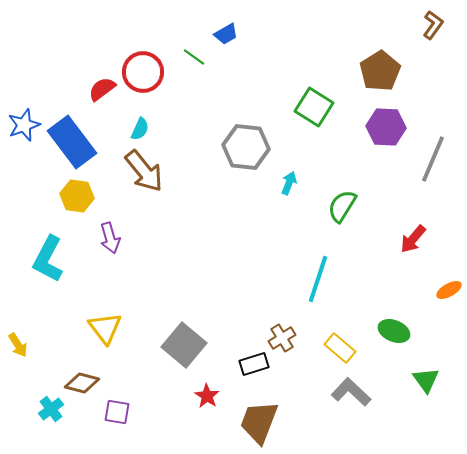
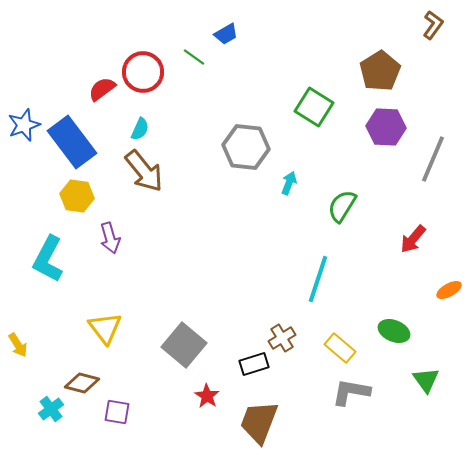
gray L-shape: rotated 33 degrees counterclockwise
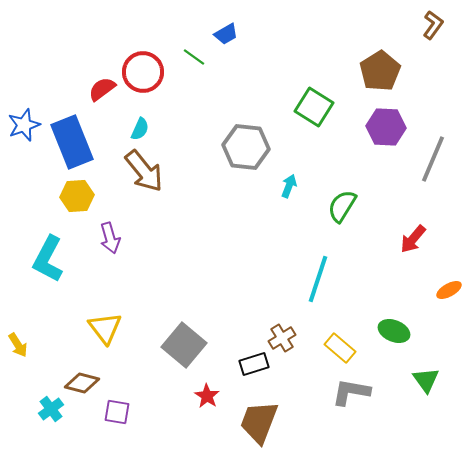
blue rectangle: rotated 15 degrees clockwise
cyan arrow: moved 3 px down
yellow hexagon: rotated 12 degrees counterclockwise
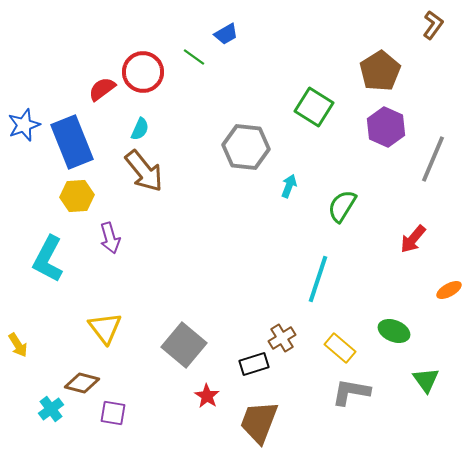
purple hexagon: rotated 21 degrees clockwise
purple square: moved 4 px left, 1 px down
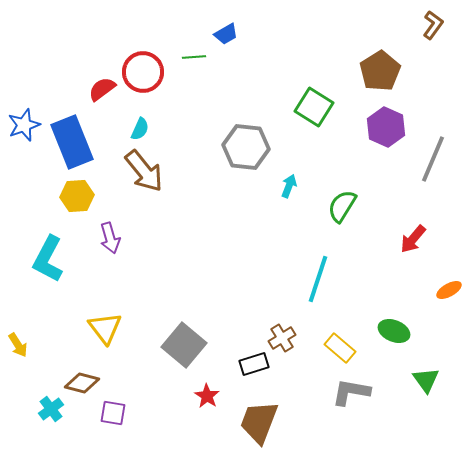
green line: rotated 40 degrees counterclockwise
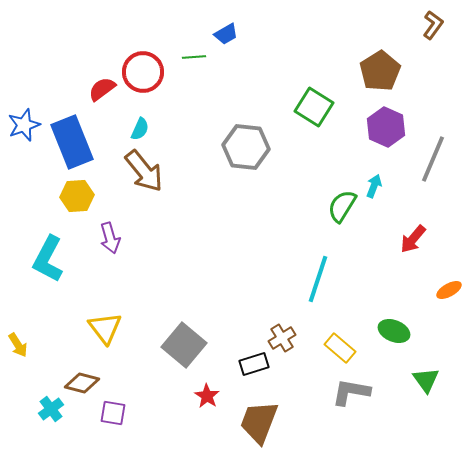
cyan arrow: moved 85 px right
